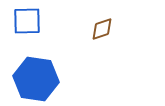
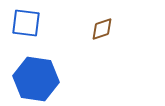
blue square: moved 1 px left, 2 px down; rotated 8 degrees clockwise
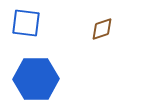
blue hexagon: rotated 9 degrees counterclockwise
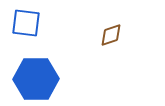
brown diamond: moved 9 px right, 6 px down
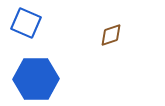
blue square: rotated 16 degrees clockwise
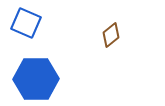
brown diamond: rotated 20 degrees counterclockwise
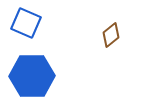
blue hexagon: moved 4 px left, 3 px up
